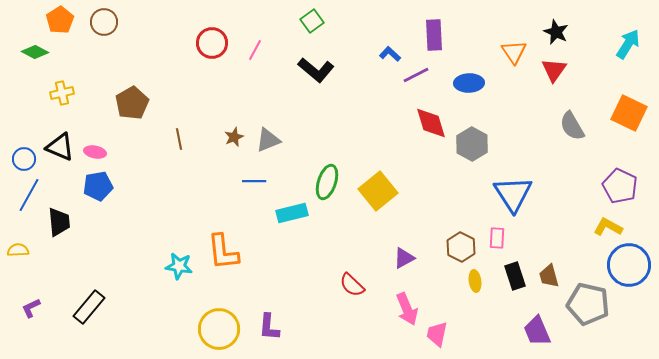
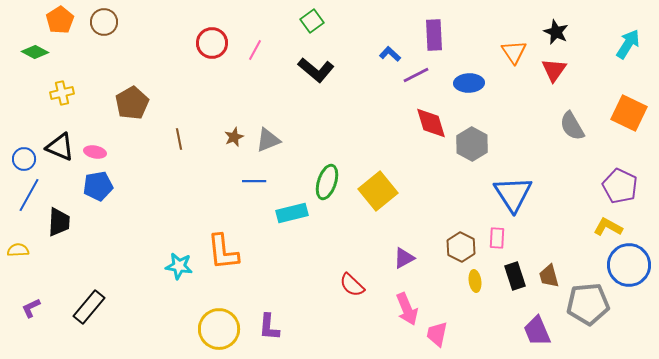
black trapezoid at (59, 222): rotated 8 degrees clockwise
gray pentagon at (588, 304): rotated 18 degrees counterclockwise
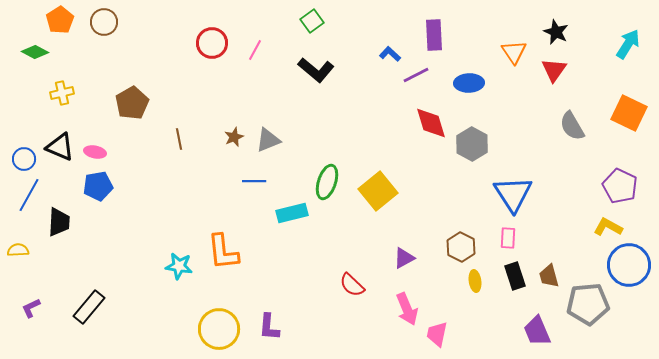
pink rectangle at (497, 238): moved 11 px right
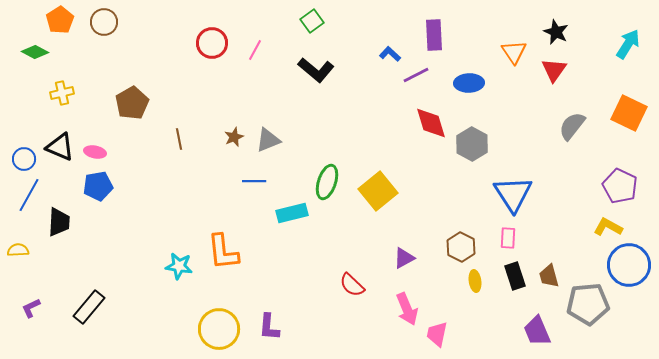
gray semicircle at (572, 126): rotated 68 degrees clockwise
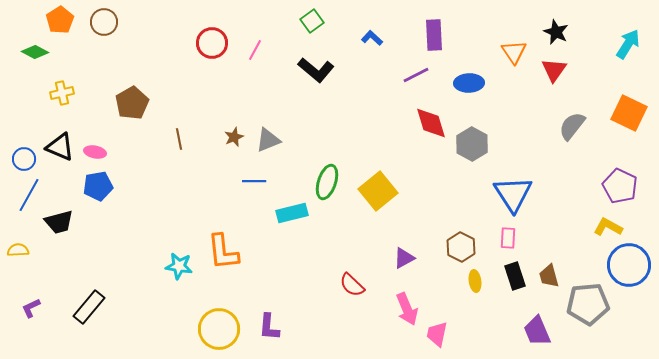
blue L-shape at (390, 54): moved 18 px left, 16 px up
black trapezoid at (59, 222): rotated 72 degrees clockwise
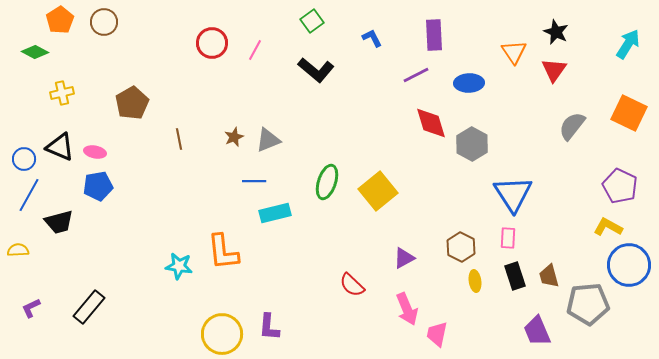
blue L-shape at (372, 38): rotated 20 degrees clockwise
cyan rectangle at (292, 213): moved 17 px left
yellow circle at (219, 329): moved 3 px right, 5 px down
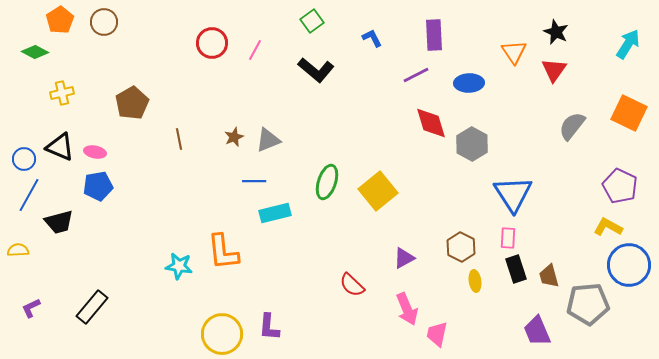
black rectangle at (515, 276): moved 1 px right, 7 px up
black rectangle at (89, 307): moved 3 px right
